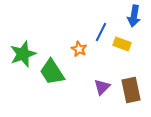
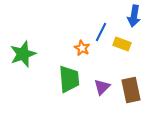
orange star: moved 3 px right, 1 px up
green trapezoid: moved 17 px right, 7 px down; rotated 152 degrees counterclockwise
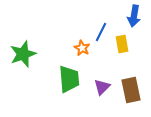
yellow rectangle: rotated 60 degrees clockwise
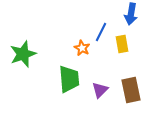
blue arrow: moved 3 px left, 2 px up
purple triangle: moved 2 px left, 3 px down
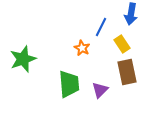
blue line: moved 5 px up
yellow rectangle: rotated 24 degrees counterclockwise
green star: moved 5 px down
green trapezoid: moved 5 px down
brown rectangle: moved 4 px left, 18 px up
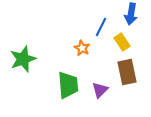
yellow rectangle: moved 2 px up
green trapezoid: moved 1 px left, 1 px down
